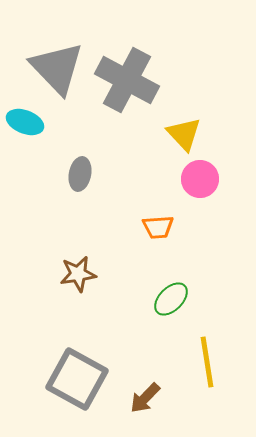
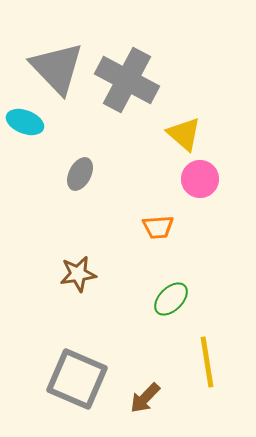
yellow triangle: rotated 6 degrees counterclockwise
gray ellipse: rotated 16 degrees clockwise
gray square: rotated 6 degrees counterclockwise
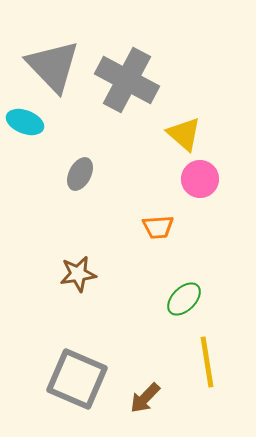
gray triangle: moved 4 px left, 2 px up
green ellipse: moved 13 px right
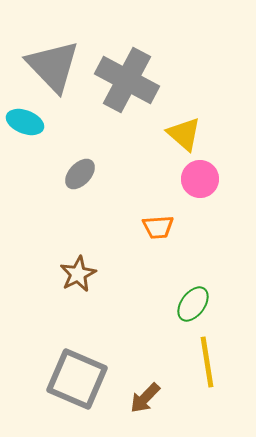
gray ellipse: rotated 16 degrees clockwise
brown star: rotated 18 degrees counterclockwise
green ellipse: moved 9 px right, 5 px down; rotated 9 degrees counterclockwise
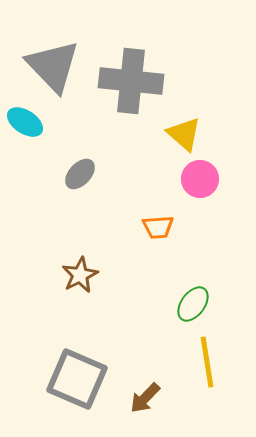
gray cross: moved 4 px right, 1 px down; rotated 22 degrees counterclockwise
cyan ellipse: rotated 12 degrees clockwise
brown star: moved 2 px right, 1 px down
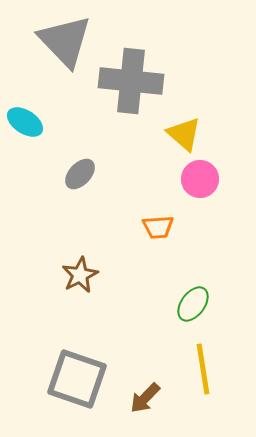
gray triangle: moved 12 px right, 25 px up
yellow line: moved 4 px left, 7 px down
gray square: rotated 4 degrees counterclockwise
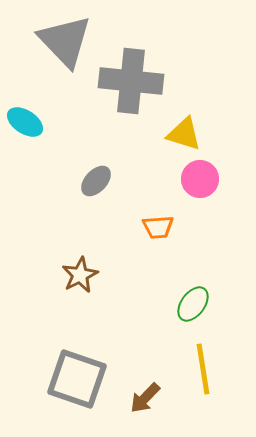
yellow triangle: rotated 24 degrees counterclockwise
gray ellipse: moved 16 px right, 7 px down
